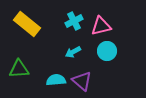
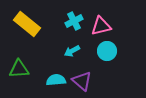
cyan arrow: moved 1 px left, 1 px up
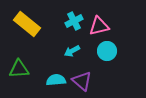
pink triangle: moved 2 px left
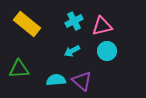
pink triangle: moved 3 px right
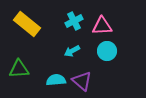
pink triangle: rotated 10 degrees clockwise
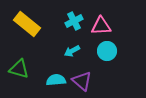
pink triangle: moved 1 px left
green triangle: rotated 20 degrees clockwise
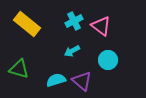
pink triangle: rotated 40 degrees clockwise
cyan circle: moved 1 px right, 9 px down
cyan semicircle: rotated 12 degrees counterclockwise
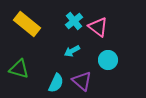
cyan cross: rotated 12 degrees counterclockwise
pink triangle: moved 3 px left, 1 px down
cyan semicircle: moved 3 px down; rotated 132 degrees clockwise
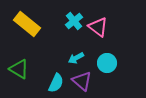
cyan arrow: moved 4 px right, 7 px down
cyan circle: moved 1 px left, 3 px down
green triangle: rotated 15 degrees clockwise
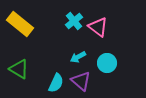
yellow rectangle: moved 7 px left
cyan arrow: moved 2 px right, 1 px up
purple triangle: moved 1 px left
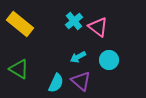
cyan circle: moved 2 px right, 3 px up
